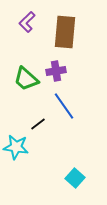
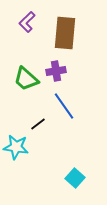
brown rectangle: moved 1 px down
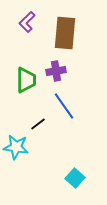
green trapezoid: moved 1 px down; rotated 132 degrees counterclockwise
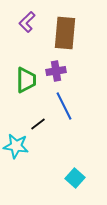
blue line: rotated 8 degrees clockwise
cyan star: moved 1 px up
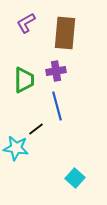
purple L-shape: moved 1 px left, 1 px down; rotated 15 degrees clockwise
green trapezoid: moved 2 px left
blue line: moved 7 px left; rotated 12 degrees clockwise
black line: moved 2 px left, 5 px down
cyan star: moved 2 px down
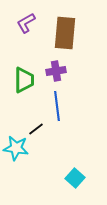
blue line: rotated 8 degrees clockwise
